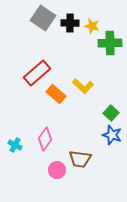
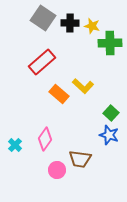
red rectangle: moved 5 px right, 11 px up
orange rectangle: moved 3 px right
blue star: moved 3 px left
cyan cross: rotated 16 degrees clockwise
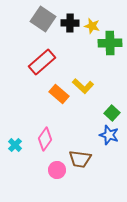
gray square: moved 1 px down
green square: moved 1 px right
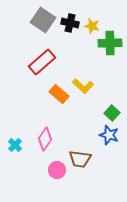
gray square: moved 1 px down
black cross: rotated 12 degrees clockwise
